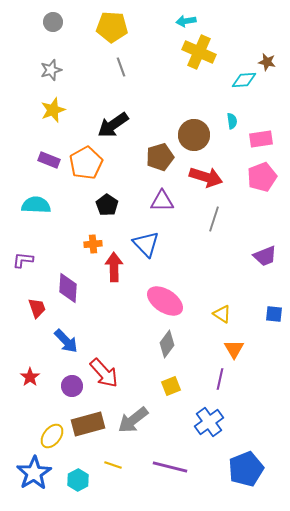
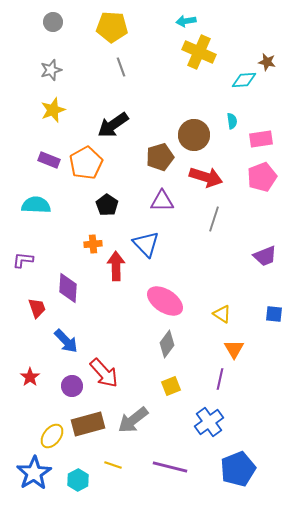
red arrow at (114, 267): moved 2 px right, 1 px up
blue pentagon at (246, 469): moved 8 px left
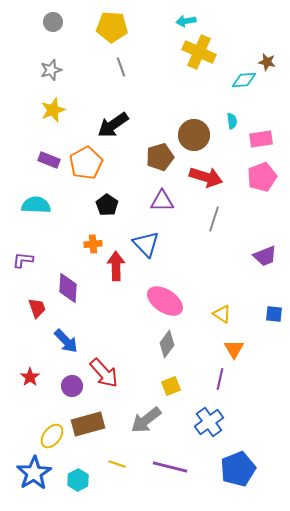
gray arrow at (133, 420): moved 13 px right
yellow line at (113, 465): moved 4 px right, 1 px up
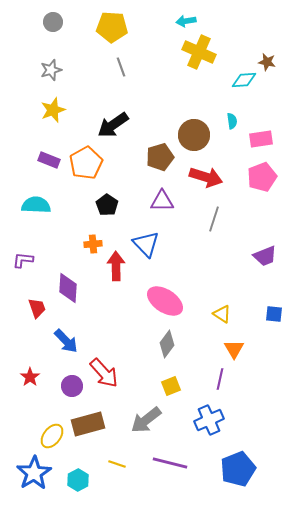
blue cross at (209, 422): moved 2 px up; rotated 12 degrees clockwise
purple line at (170, 467): moved 4 px up
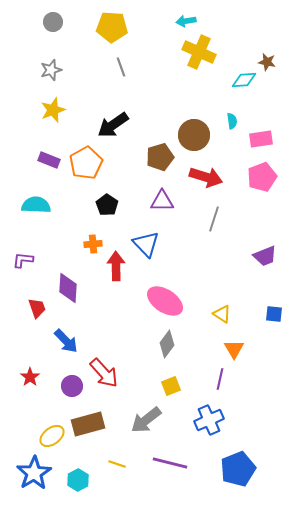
yellow ellipse at (52, 436): rotated 15 degrees clockwise
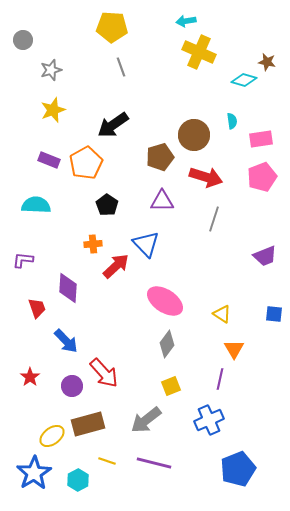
gray circle at (53, 22): moved 30 px left, 18 px down
cyan diamond at (244, 80): rotated 20 degrees clockwise
red arrow at (116, 266): rotated 48 degrees clockwise
purple line at (170, 463): moved 16 px left
yellow line at (117, 464): moved 10 px left, 3 px up
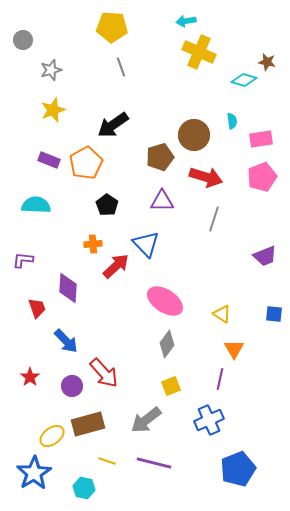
cyan hexagon at (78, 480): moved 6 px right, 8 px down; rotated 20 degrees counterclockwise
